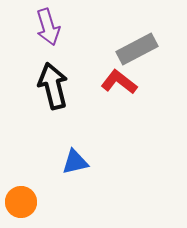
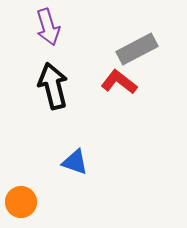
blue triangle: rotated 32 degrees clockwise
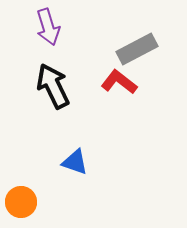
black arrow: rotated 12 degrees counterclockwise
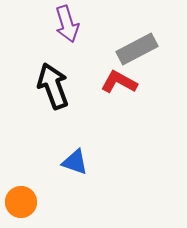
purple arrow: moved 19 px right, 3 px up
red L-shape: rotated 9 degrees counterclockwise
black arrow: rotated 6 degrees clockwise
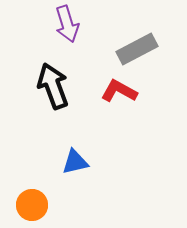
red L-shape: moved 9 px down
blue triangle: rotated 32 degrees counterclockwise
orange circle: moved 11 px right, 3 px down
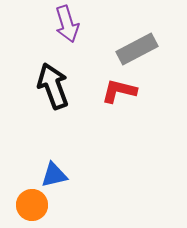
red L-shape: rotated 15 degrees counterclockwise
blue triangle: moved 21 px left, 13 px down
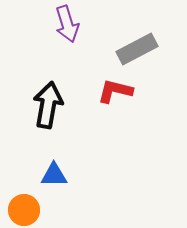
black arrow: moved 5 px left, 19 px down; rotated 30 degrees clockwise
red L-shape: moved 4 px left
blue triangle: rotated 12 degrees clockwise
orange circle: moved 8 px left, 5 px down
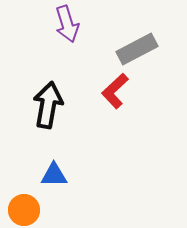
red L-shape: rotated 57 degrees counterclockwise
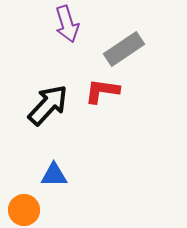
gray rectangle: moved 13 px left; rotated 6 degrees counterclockwise
red L-shape: moved 13 px left; rotated 51 degrees clockwise
black arrow: rotated 33 degrees clockwise
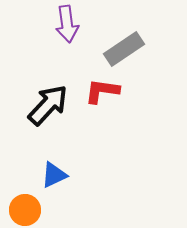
purple arrow: rotated 9 degrees clockwise
blue triangle: rotated 24 degrees counterclockwise
orange circle: moved 1 px right
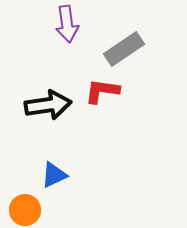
black arrow: rotated 39 degrees clockwise
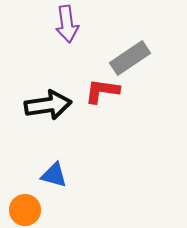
gray rectangle: moved 6 px right, 9 px down
blue triangle: rotated 40 degrees clockwise
